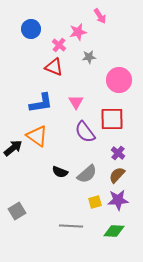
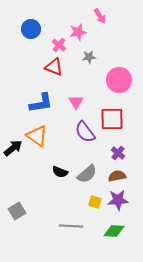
brown semicircle: moved 1 px down; rotated 36 degrees clockwise
yellow square: rotated 32 degrees clockwise
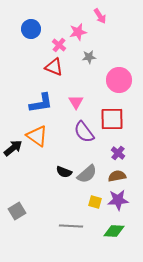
purple semicircle: moved 1 px left
black semicircle: moved 4 px right
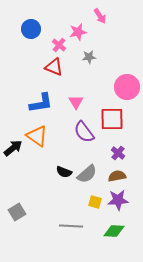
pink circle: moved 8 px right, 7 px down
gray square: moved 1 px down
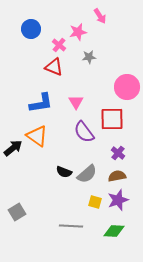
purple star: rotated 15 degrees counterclockwise
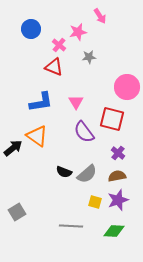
blue L-shape: moved 1 px up
red square: rotated 15 degrees clockwise
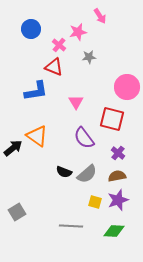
blue L-shape: moved 5 px left, 11 px up
purple semicircle: moved 6 px down
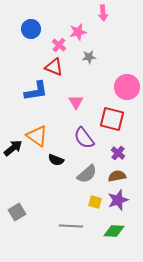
pink arrow: moved 3 px right, 3 px up; rotated 28 degrees clockwise
black semicircle: moved 8 px left, 12 px up
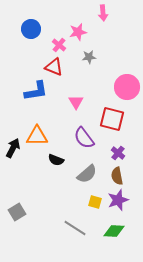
orange triangle: rotated 35 degrees counterclockwise
black arrow: rotated 24 degrees counterclockwise
brown semicircle: rotated 90 degrees counterclockwise
gray line: moved 4 px right, 2 px down; rotated 30 degrees clockwise
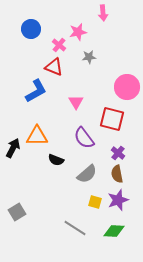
blue L-shape: rotated 20 degrees counterclockwise
brown semicircle: moved 2 px up
